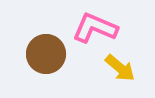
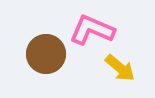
pink L-shape: moved 3 px left, 2 px down
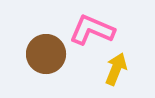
yellow arrow: moved 4 px left, 1 px down; rotated 108 degrees counterclockwise
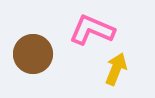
brown circle: moved 13 px left
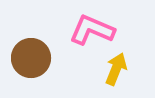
brown circle: moved 2 px left, 4 px down
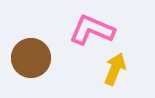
yellow arrow: moved 1 px left
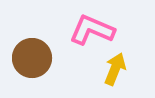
brown circle: moved 1 px right
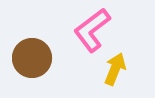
pink L-shape: rotated 60 degrees counterclockwise
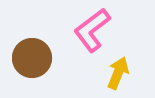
yellow arrow: moved 3 px right, 4 px down
